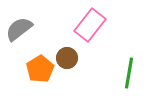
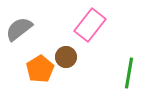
brown circle: moved 1 px left, 1 px up
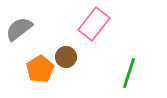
pink rectangle: moved 4 px right, 1 px up
green line: rotated 8 degrees clockwise
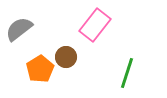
pink rectangle: moved 1 px right, 1 px down
green line: moved 2 px left
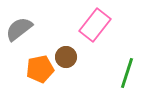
orange pentagon: rotated 20 degrees clockwise
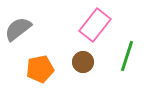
gray semicircle: moved 1 px left
brown circle: moved 17 px right, 5 px down
green line: moved 17 px up
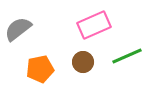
pink rectangle: moved 1 px left; rotated 28 degrees clockwise
green line: rotated 48 degrees clockwise
